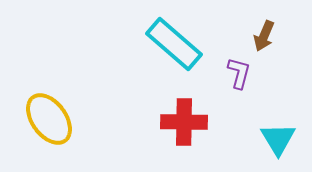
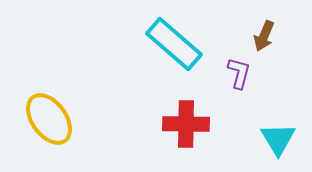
red cross: moved 2 px right, 2 px down
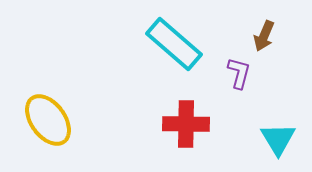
yellow ellipse: moved 1 px left, 1 px down
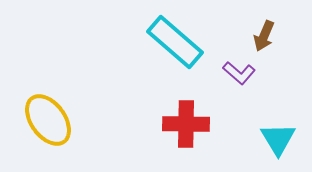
cyan rectangle: moved 1 px right, 2 px up
purple L-shape: rotated 116 degrees clockwise
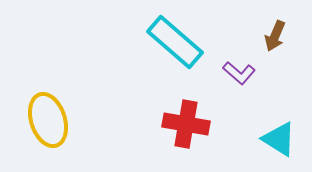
brown arrow: moved 11 px right
yellow ellipse: rotated 18 degrees clockwise
red cross: rotated 9 degrees clockwise
cyan triangle: moved 1 px right; rotated 27 degrees counterclockwise
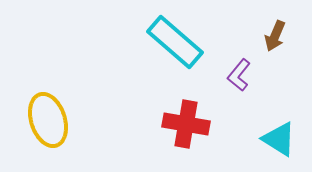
purple L-shape: moved 2 px down; rotated 88 degrees clockwise
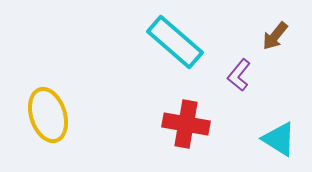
brown arrow: rotated 16 degrees clockwise
yellow ellipse: moved 5 px up
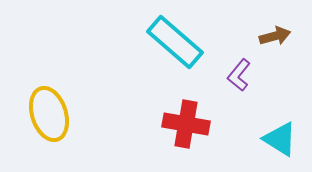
brown arrow: rotated 144 degrees counterclockwise
yellow ellipse: moved 1 px right, 1 px up
cyan triangle: moved 1 px right
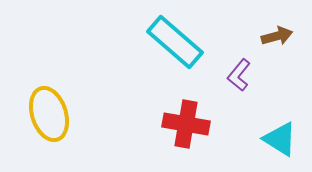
brown arrow: moved 2 px right
